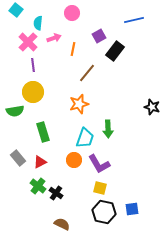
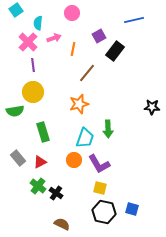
cyan square: rotated 16 degrees clockwise
black star: rotated 14 degrees counterclockwise
blue square: rotated 24 degrees clockwise
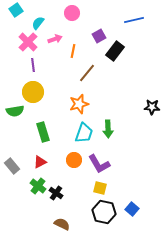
cyan semicircle: rotated 32 degrees clockwise
pink arrow: moved 1 px right, 1 px down
orange line: moved 2 px down
cyan trapezoid: moved 1 px left, 5 px up
gray rectangle: moved 6 px left, 8 px down
blue square: rotated 24 degrees clockwise
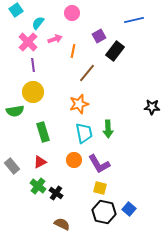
cyan trapezoid: rotated 30 degrees counterclockwise
blue square: moved 3 px left
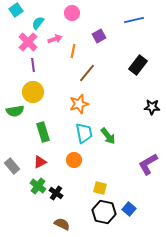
black rectangle: moved 23 px right, 14 px down
green arrow: moved 7 px down; rotated 36 degrees counterclockwise
purple L-shape: moved 49 px right; rotated 90 degrees clockwise
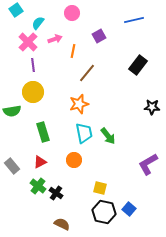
green semicircle: moved 3 px left
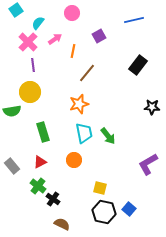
pink arrow: rotated 16 degrees counterclockwise
yellow circle: moved 3 px left
black cross: moved 3 px left, 6 px down
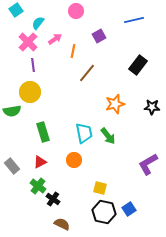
pink circle: moved 4 px right, 2 px up
orange star: moved 36 px right
blue square: rotated 16 degrees clockwise
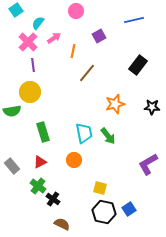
pink arrow: moved 1 px left, 1 px up
